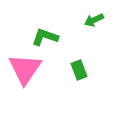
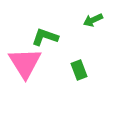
green arrow: moved 1 px left
pink triangle: moved 6 px up; rotated 6 degrees counterclockwise
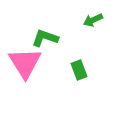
green L-shape: moved 1 px down
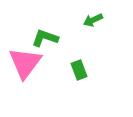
pink triangle: rotated 9 degrees clockwise
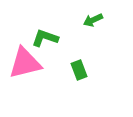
pink triangle: rotated 39 degrees clockwise
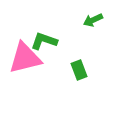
green L-shape: moved 1 px left, 3 px down
pink triangle: moved 5 px up
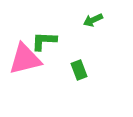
green L-shape: rotated 16 degrees counterclockwise
pink triangle: moved 1 px down
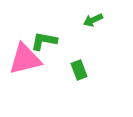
green L-shape: rotated 8 degrees clockwise
